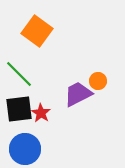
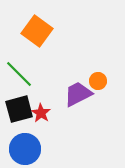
black square: rotated 8 degrees counterclockwise
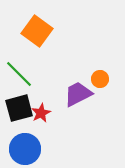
orange circle: moved 2 px right, 2 px up
black square: moved 1 px up
red star: rotated 12 degrees clockwise
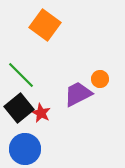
orange square: moved 8 px right, 6 px up
green line: moved 2 px right, 1 px down
black square: rotated 24 degrees counterclockwise
red star: rotated 18 degrees counterclockwise
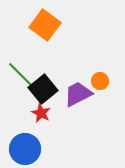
orange circle: moved 2 px down
black square: moved 24 px right, 19 px up
